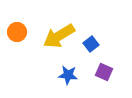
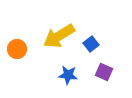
orange circle: moved 17 px down
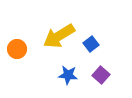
purple square: moved 3 px left, 3 px down; rotated 18 degrees clockwise
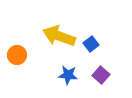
yellow arrow: rotated 52 degrees clockwise
orange circle: moved 6 px down
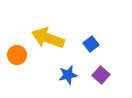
yellow arrow: moved 11 px left, 2 px down
blue star: rotated 18 degrees counterclockwise
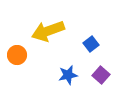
yellow arrow: moved 7 px up; rotated 40 degrees counterclockwise
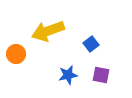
orange circle: moved 1 px left, 1 px up
purple square: rotated 30 degrees counterclockwise
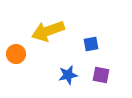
blue square: rotated 28 degrees clockwise
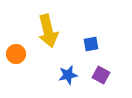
yellow arrow: rotated 84 degrees counterclockwise
purple square: rotated 18 degrees clockwise
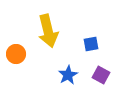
blue star: rotated 18 degrees counterclockwise
